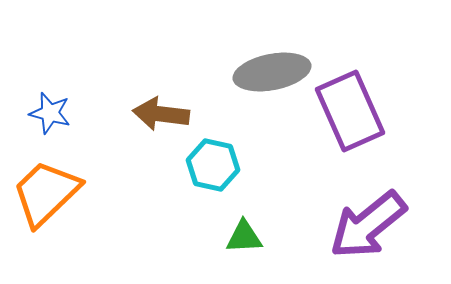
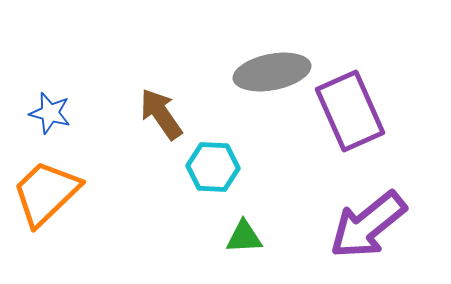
brown arrow: rotated 48 degrees clockwise
cyan hexagon: moved 2 px down; rotated 9 degrees counterclockwise
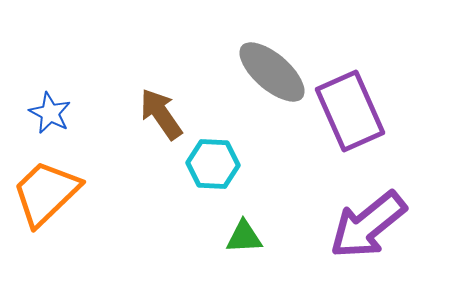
gray ellipse: rotated 52 degrees clockwise
blue star: rotated 12 degrees clockwise
cyan hexagon: moved 3 px up
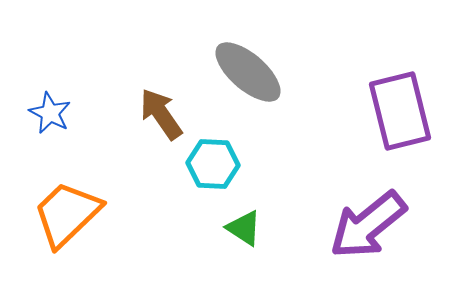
gray ellipse: moved 24 px left
purple rectangle: moved 50 px right; rotated 10 degrees clockwise
orange trapezoid: moved 21 px right, 21 px down
green triangle: moved 9 px up; rotated 36 degrees clockwise
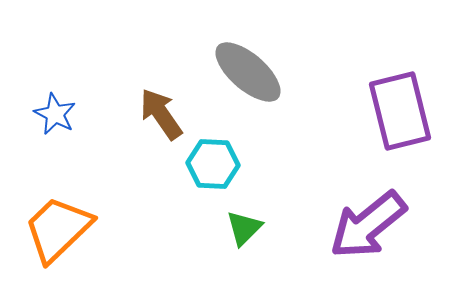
blue star: moved 5 px right, 1 px down
orange trapezoid: moved 9 px left, 15 px down
green triangle: rotated 42 degrees clockwise
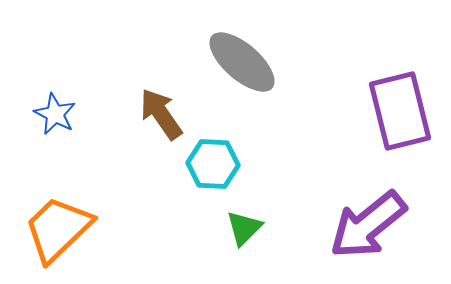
gray ellipse: moved 6 px left, 10 px up
